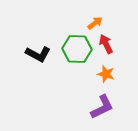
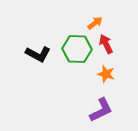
purple L-shape: moved 1 px left, 3 px down
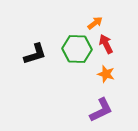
black L-shape: moved 3 px left; rotated 45 degrees counterclockwise
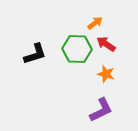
red arrow: rotated 30 degrees counterclockwise
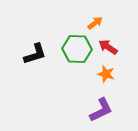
red arrow: moved 2 px right, 3 px down
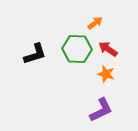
red arrow: moved 2 px down
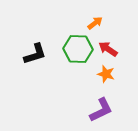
green hexagon: moved 1 px right
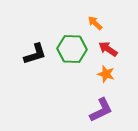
orange arrow: rotated 98 degrees counterclockwise
green hexagon: moved 6 px left
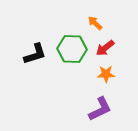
red arrow: moved 3 px left, 1 px up; rotated 72 degrees counterclockwise
orange star: rotated 18 degrees counterclockwise
purple L-shape: moved 1 px left, 1 px up
